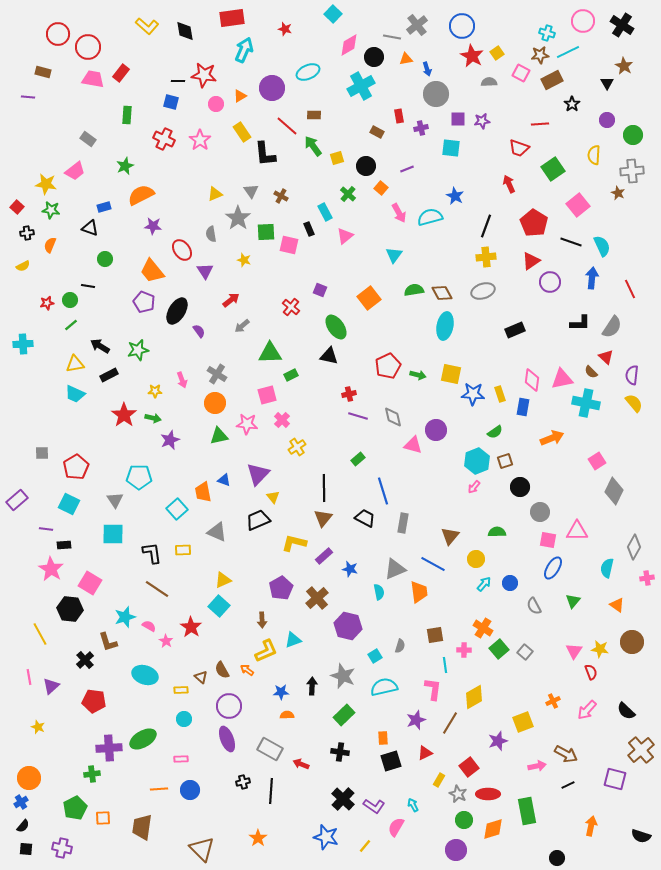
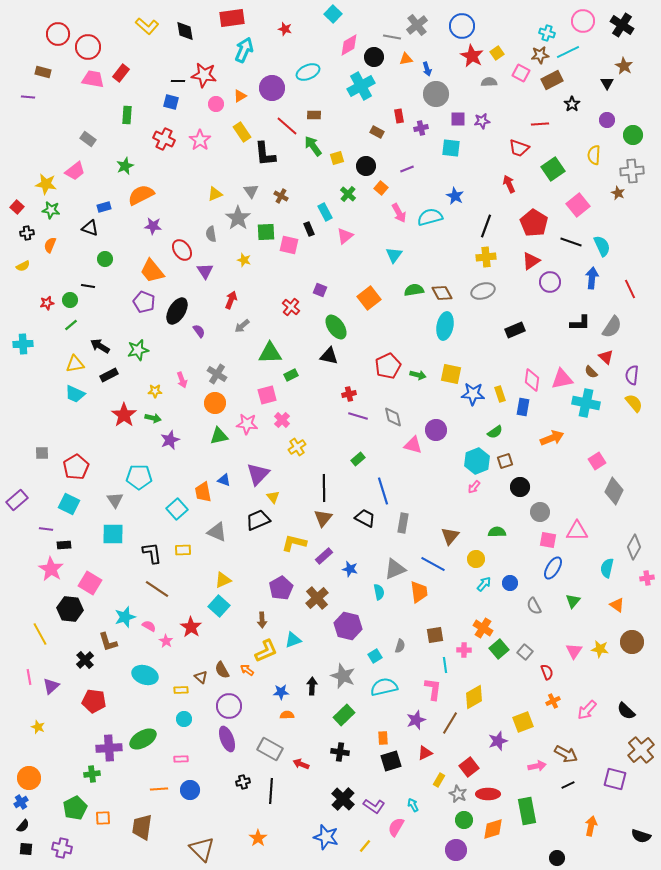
red arrow at (231, 300): rotated 30 degrees counterclockwise
red semicircle at (591, 672): moved 44 px left
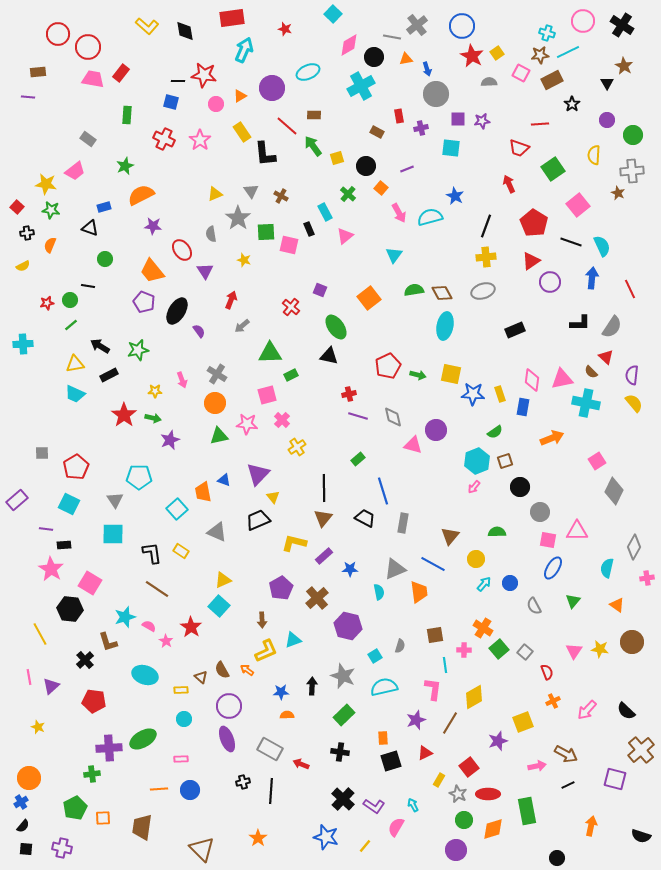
brown rectangle at (43, 72): moved 5 px left; rotated 21 degrees counterclockwise
yellow rectangle at (183, 550): moved 2 px left, 1 px down; rotated 35 degrees clockwise
blue star at (350, 569): rotated 14 degrees counterclockwise
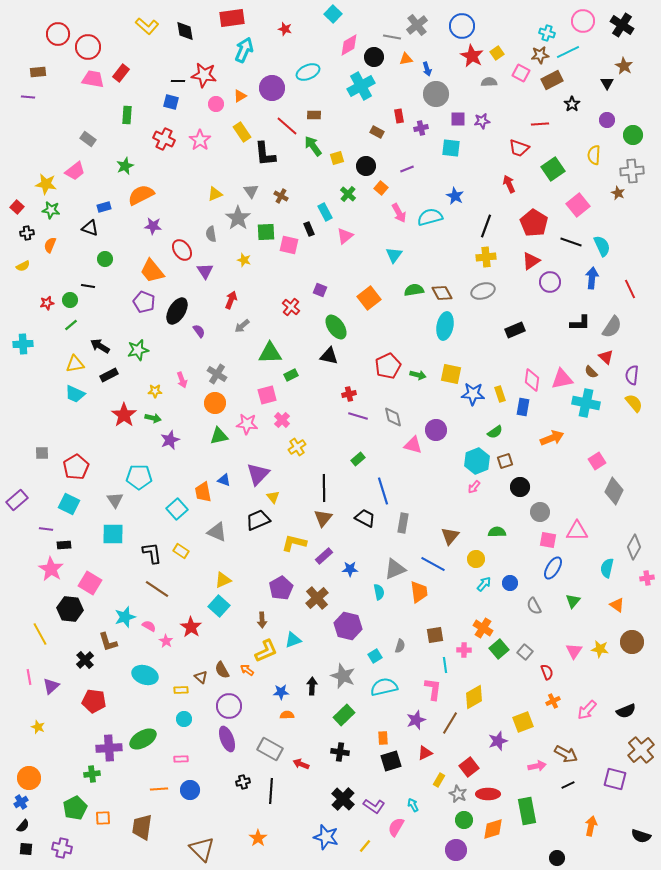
black semicircle at (626, 711): rotated 66 degrees counterclockwise
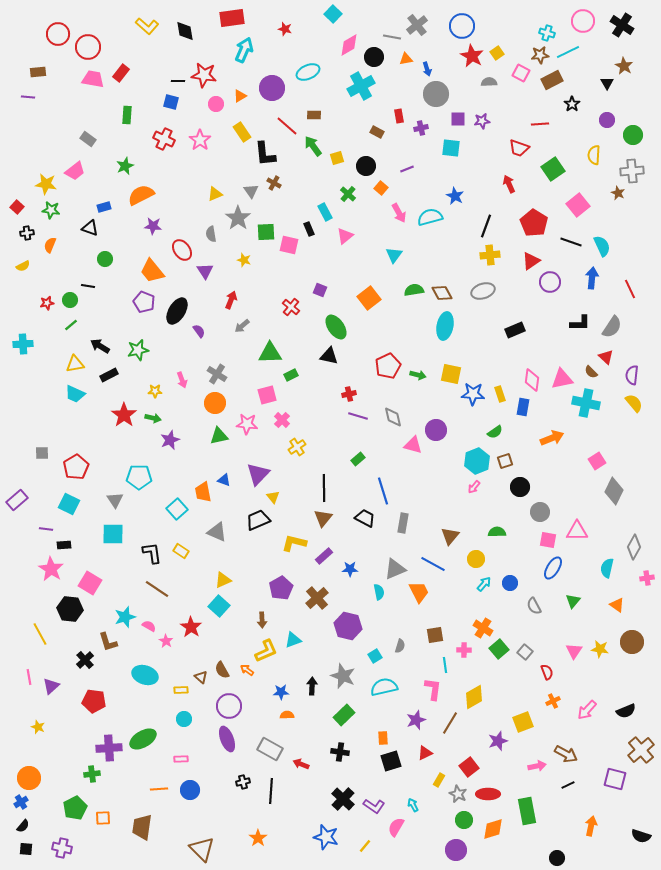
brown cross at (281, 196): moved 7 px left, 13 px up
yellow cross at (486, 257): moved 4 px right, 2 px up
orange trapezoid at (419, 592): rotated 20 degrees counterclockwise
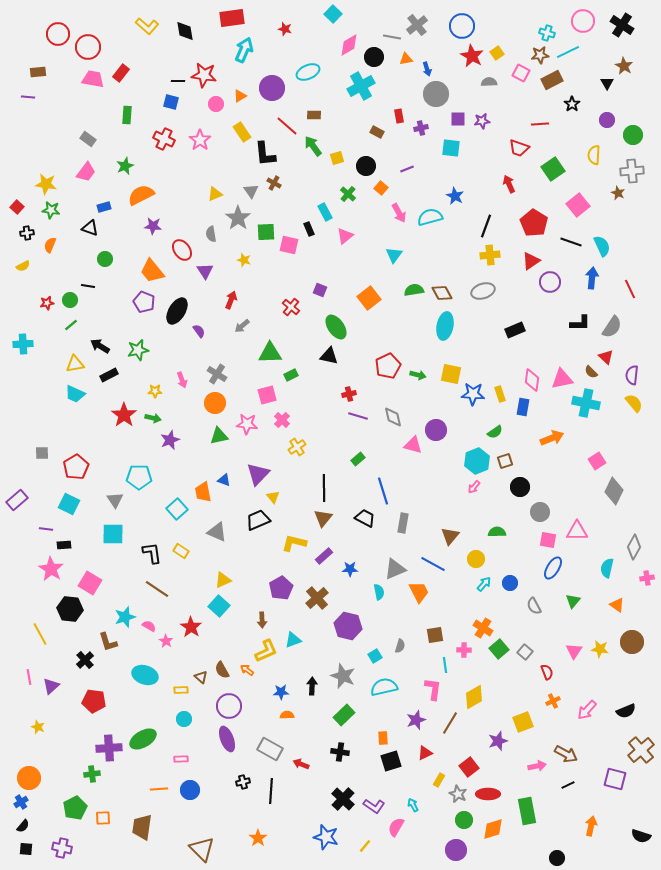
pink trapezoid at (75, 171): moved 11 px right, 1 px down; rotated 15 degrees counterclockwise
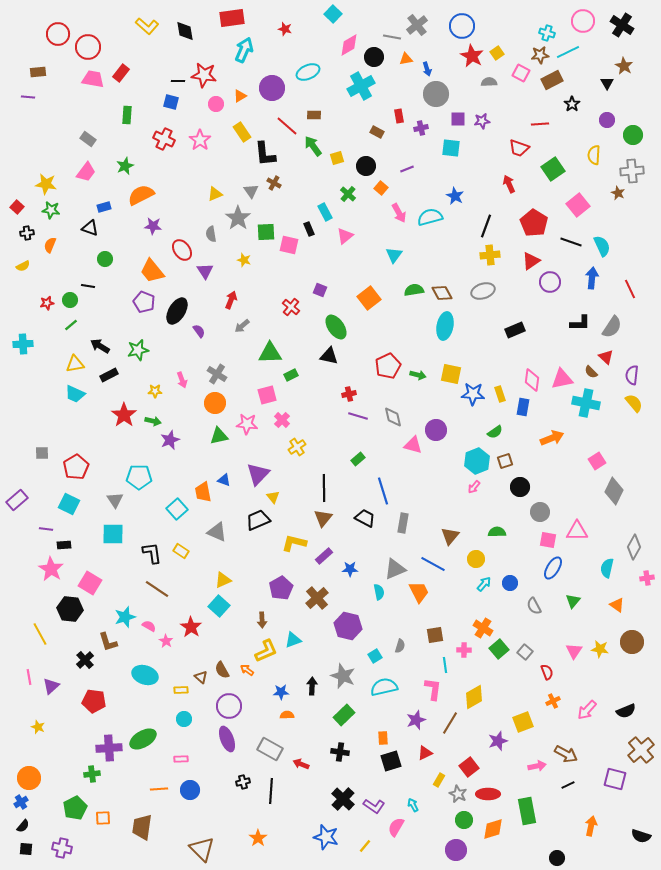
green arrow at (153, 418): moved 3 px down
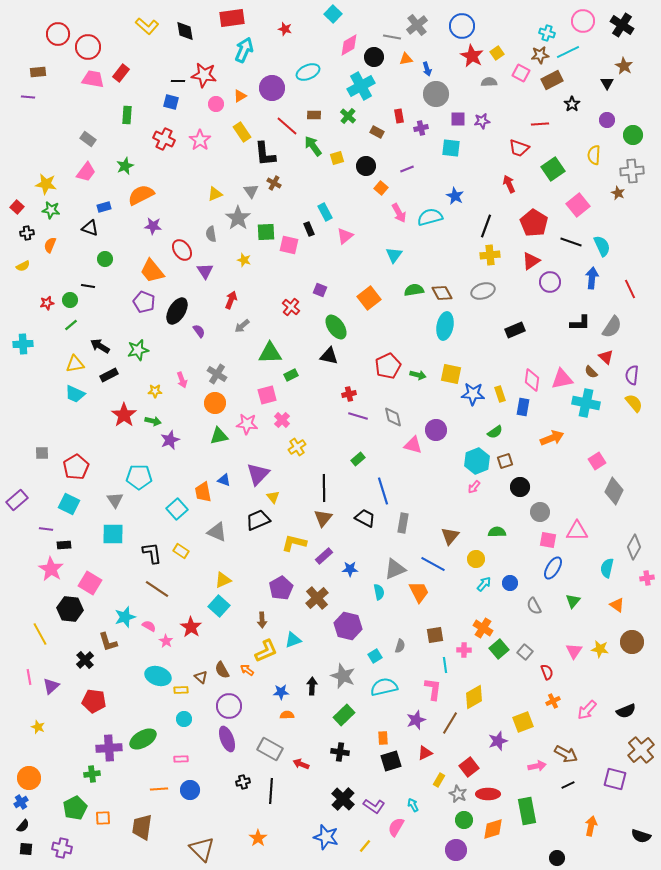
green cross at (348, 194): moved 78 px up
cyan ellipse at (145, 675): moved 13 px right, 1 px down
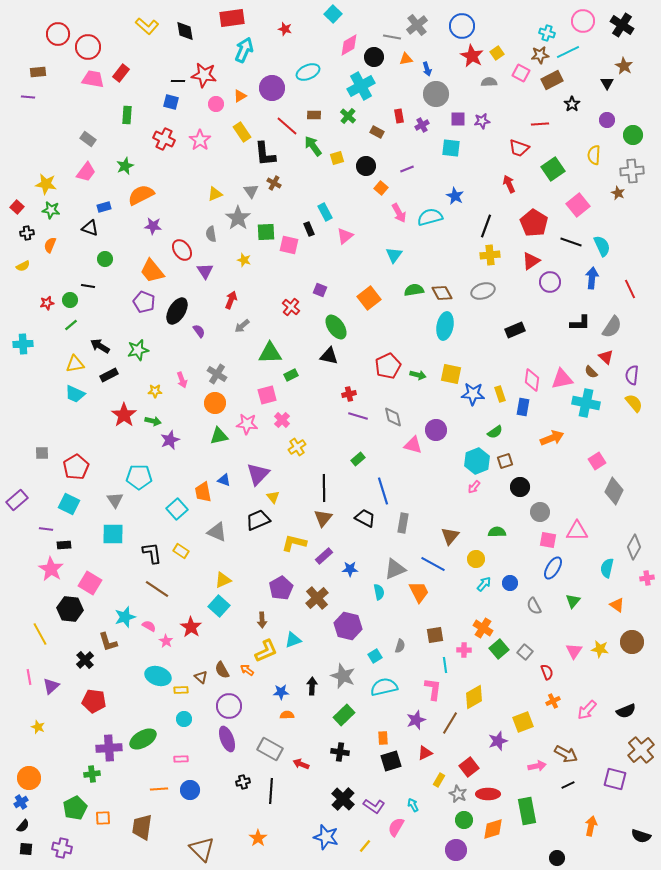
purple cross at (421, 128): moved 1 px right, 3 px up; rotated 16 degrees counterclockwise
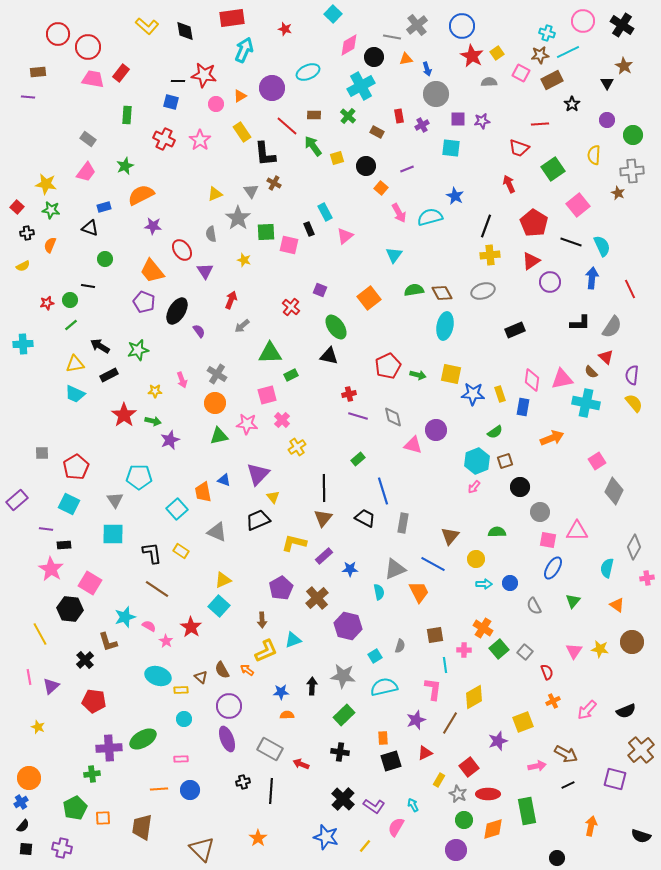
cyan arrow at (484, 584): rotated 49 degrees clockwise
gray star at (343, 676): rotated 15 degrees counterclockwise
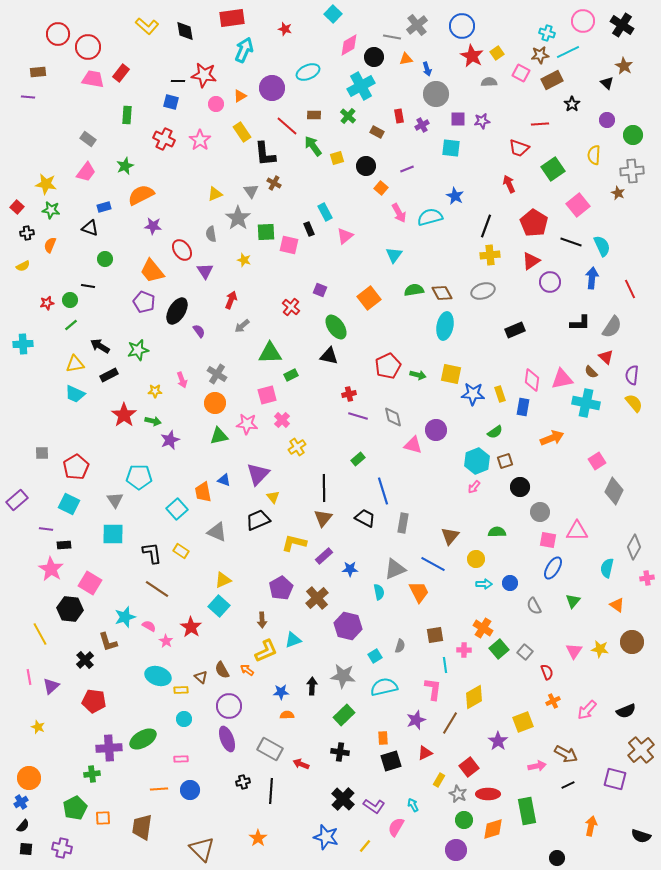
black triangle at (607, 83): rotated 16 degrees counterclockwise
purple star at (498, 741): rotated 18 degrees counterclockwise
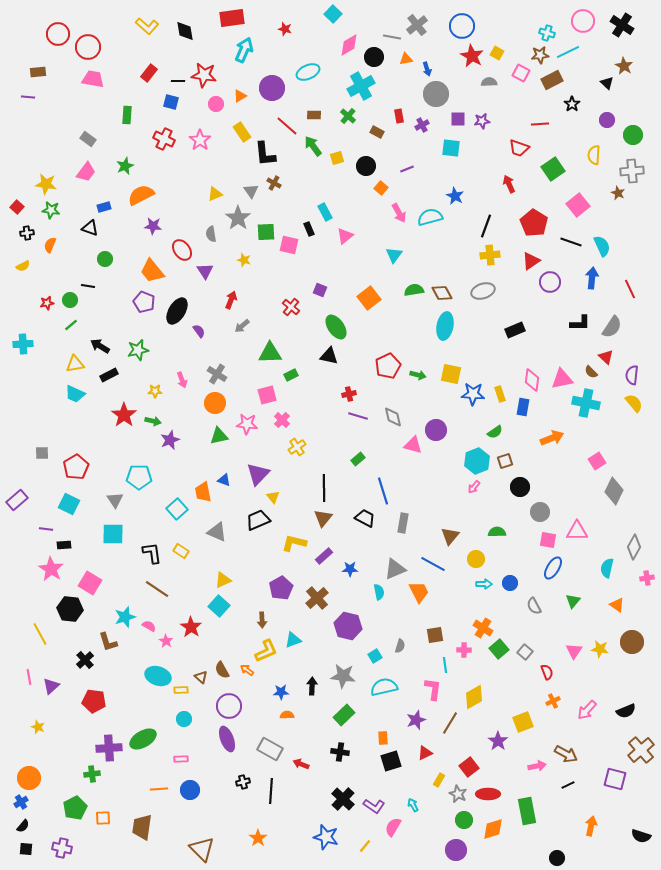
yellow square at (497, 53): rotated 24 degrees counterclockwise
red rectangle at (121, 73): moved 28 px right
pink semicircle at (396, 827): moved 3 px left
